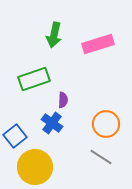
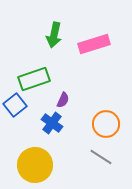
pink rectangle: moved 4 px left
purple semicircle: rotated 21 degrees clockwise
blue square: moved 31 px up
yellow circle: moved 2 px up
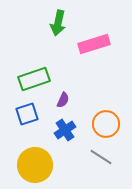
green arrow: moved 4 px right, 12 px up
blue square: moved 12 px right, 9 px down; rotated 20 degrees clockwise
blue cross: moved 13 px right, 7 px down; rotated 20 degrees clockwise
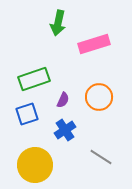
orange circle: moved 7 px left, 27 px up
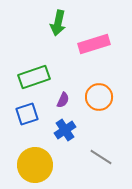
green rectangle: moved 2 px up
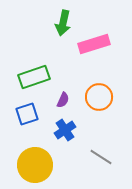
green arrow: moved 5 px right
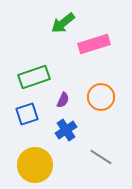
green arrow: rotated 40 degrees clockwise
orange circle: moved 2 px right
blue cross: moved 1 px right
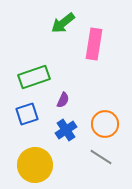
pink rectangle: rotated 64 degrees counterclockwise
orange circle: moved 4 px right, 27 px down
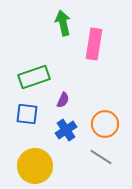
green arrow: rotated 115 degrees clockwise
blue square: rotated 25 degrees clockwise
yellow circle: moved 1 px down
